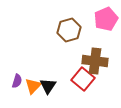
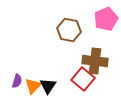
brown hexagon: rotated 25 degrees clockwise
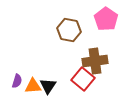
pink pentagon: rotated 15 degrees counterclockwise
brown cross: rotated 15 degrees counterclockwise
orange triangle: rotated 42 degrees clockwise
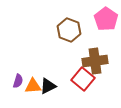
brown hexagon: rotated 10 degrees clockwise
purple semicircle: moved 1 px right
black triangle: rotated 30 degrees clockwise
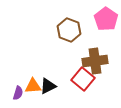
purple semicircle: moved 12 px down
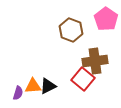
brown hexagon: moved 2 px right
